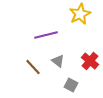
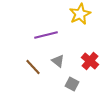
gray square: moved 1 px right, 1 px up
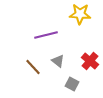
yellow star: rotated 30 degrees clockwise
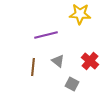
brown line: rotated 48 degrees clockwise
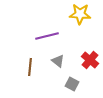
purple line: moved 1 px right, 1 px down
red cross: moved 1 px up
brown line: moved 3 px left
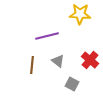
brown line: moved 2 px right, 2 px up
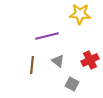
red cross: rotated 24 degrees clockwise
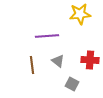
yellow star: rotated 10 degrees counterclockwise
purple line: rotated 10 degrees clockwise
red cross: rotated 30 degrees clockwise
brown line: rotated 12 degrees counterclockwise
